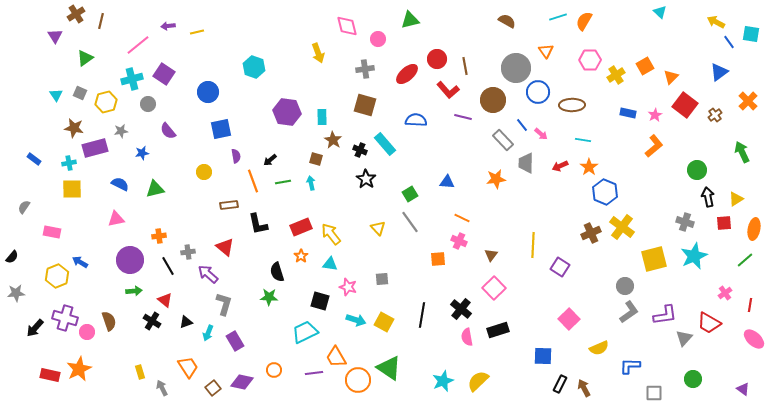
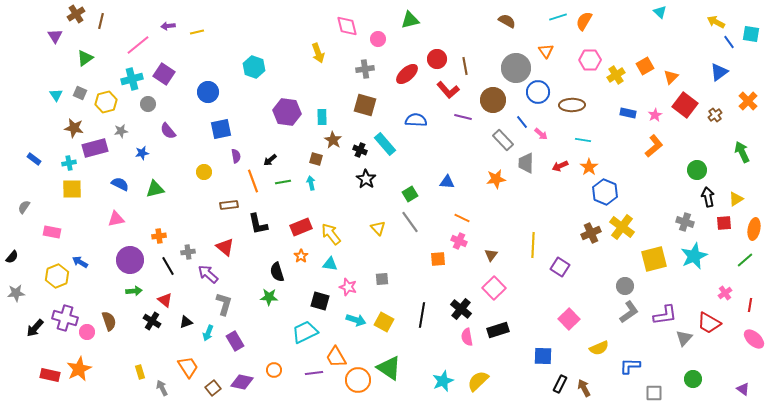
blue line at (522, 125): moved 3 px up
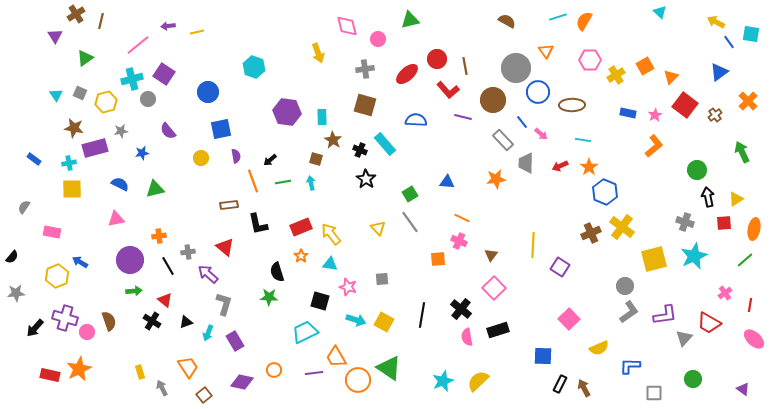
gray circle at (148, 104): moved 5 px up
yellow circle at (204, 172): moved 3 px left, 14 px up
brown square at (213, 388): moved 9 px left, 7 px down
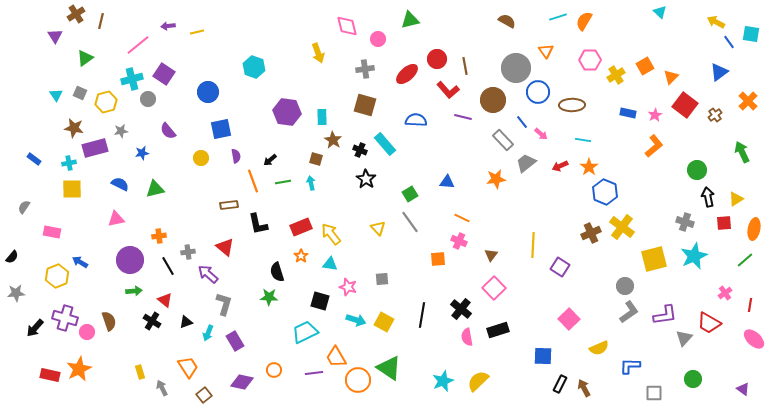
gray trapezoid at (526, 163): rotated 50 degrees clockwise
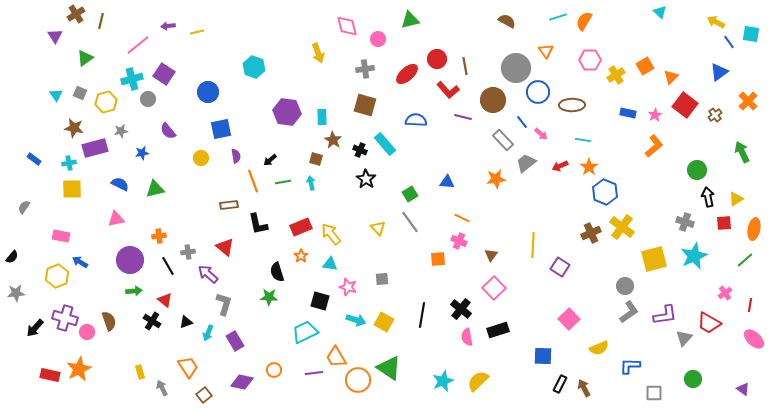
pink rectangle at (52, 232): moved 9 px right, 4 px down
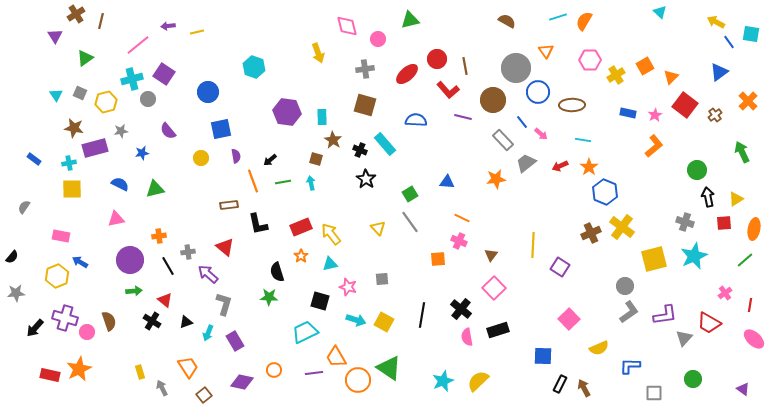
cyan triangle at (330, 264): rotated 21 degrees counterclockwise
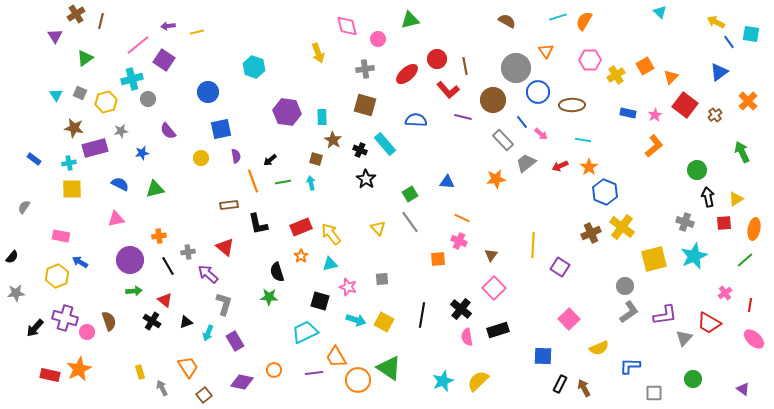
purple square at (164, 74): moved 14 px up
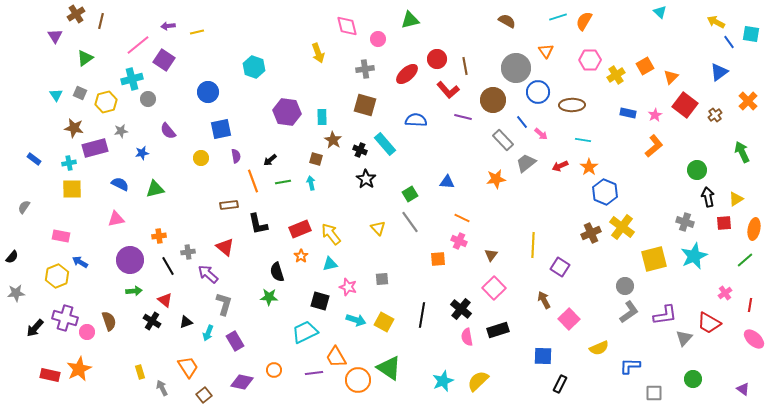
red rectangle at (301, 227): moved 1 px left, 2 px down
brown arrow at (584, 388): moved 40 px left, 88 px up
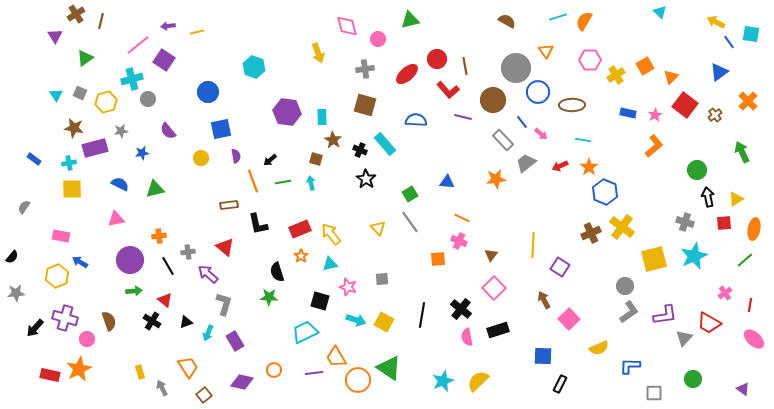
pink circle at (87, 332): moved 7 px down
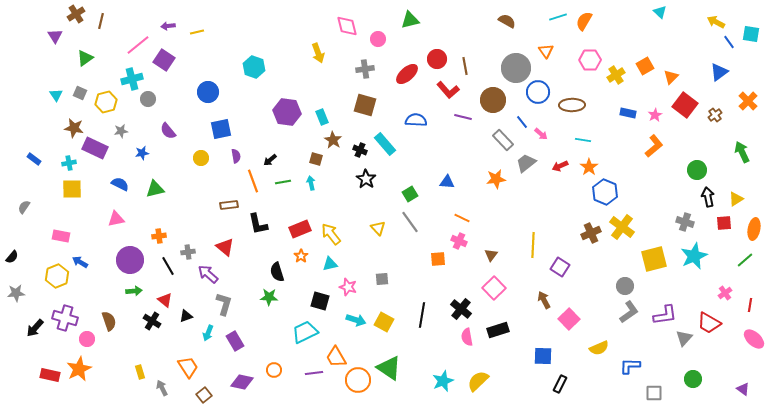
cyan rectangle at (322, 117): rotated 21 degrees counterclockwise
purple rectangle at (95, 148): rotated 40 degrees clockwise
black triangle at (186, 322): moved 6 px up
